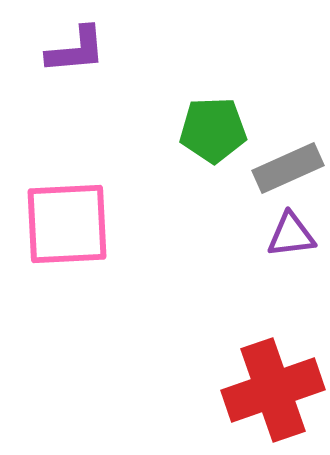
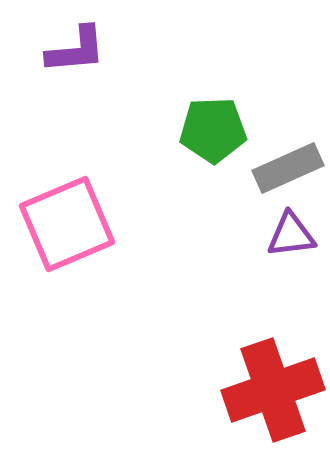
pink square: rotated 20 degrees counterclockwise
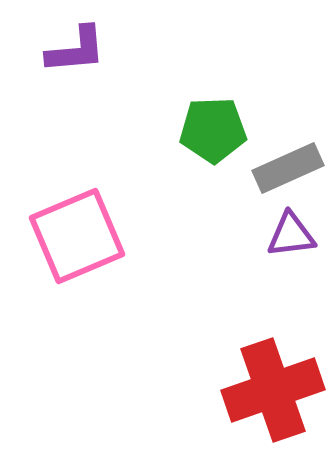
pink square: moved 10 px right, 12 px down
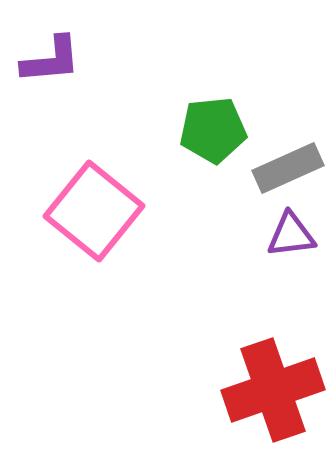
purple L-shape: moved 25 px left, 10 px down
green pentagon: rotated 4 degrees counterclockwise
pink square: moved 17 px right, 25 px up; rotated 28 degrees counterclockwise
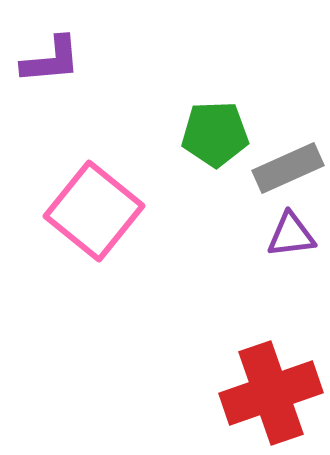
green pentagon: moved 2 px right, 4 px down; rotated 4 degrees clockwise
red cross: moved 2 px left, 3 px down
